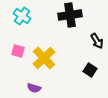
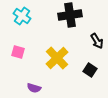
pink square: moved 1 px down
yellow cross: moved 13 px right
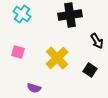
cyan cross: moved 2 px up
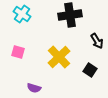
yellow cross: moved 2 px right, 1 px up
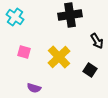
cyan cross: moved 7 px left, 3 px down
pink square: moved 6 px right
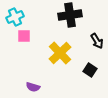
cyan cross: rotated 30 degrees clockwise
pink square: moved 16 px up; rotated 16 degrees counterclockwise
yellow cross: moved 1 px right, 4 px up
purple semicircle: moved 1 px left, 1 px up
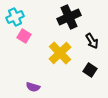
black cross: moved 1 px left, 2 px down; rotated 15 degrees counterclockwise
pink square: rotated 32 degrees clockwise
black arrow: moved 5 px left
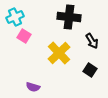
black cross: rotated 30 degrees clockwise
yellow cross: moved 1 px left
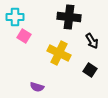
cyan cross: rotated 24 degrees clockwise
yellow cross: rotated 20 degrees counterclockwise
purple semicircle: moved 4 px right
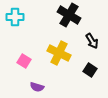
black cross: moved 2 px up; rotated 25 degrees clockwise
pink square: moved 25 px down
